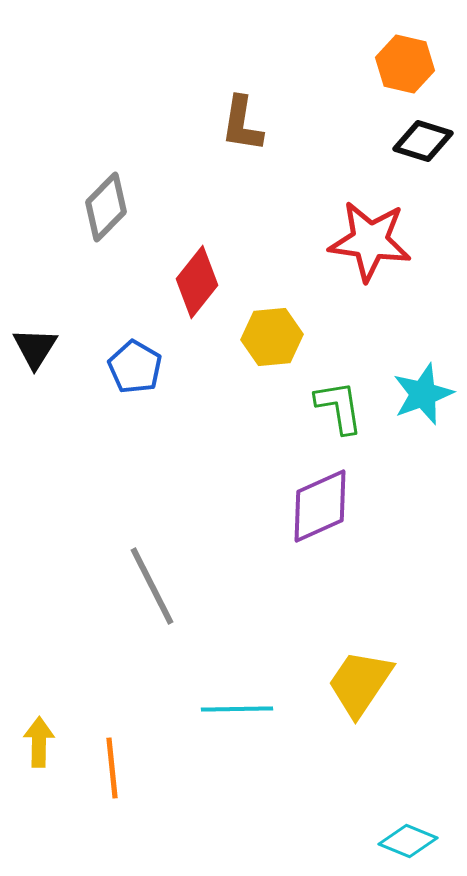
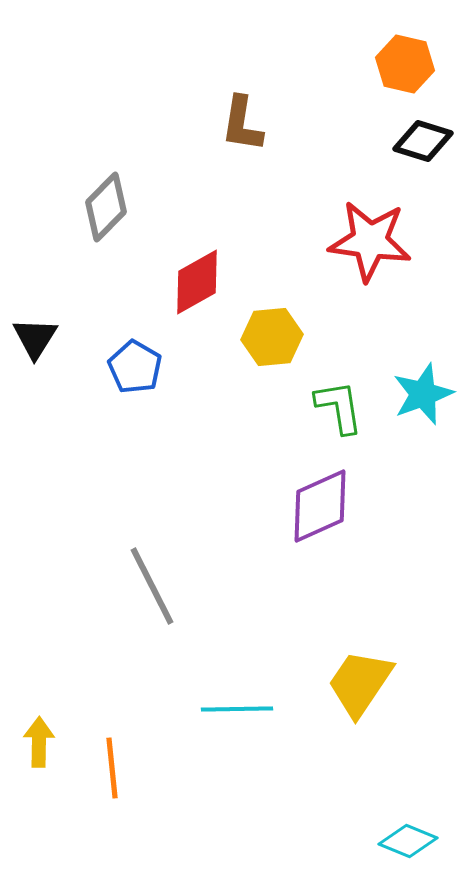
red diamond: rotated 22 degrees clockwise
black triangle: moved 10 px up
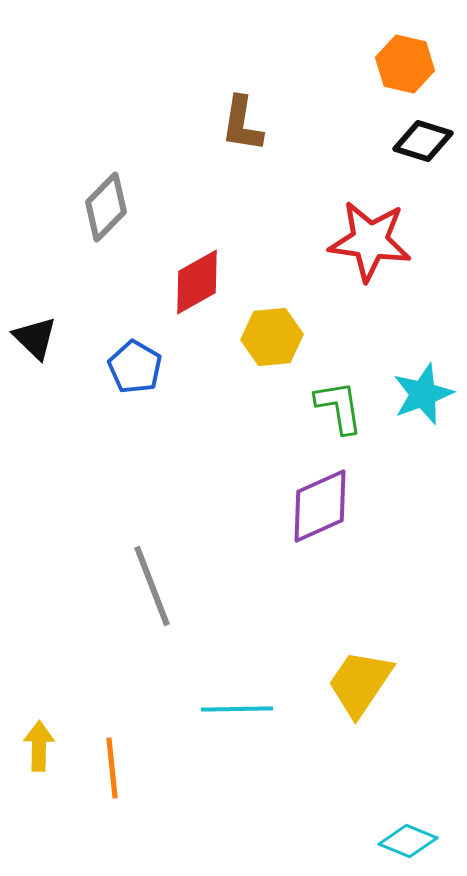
black triangle: rotated 18 degrees counterclockwise
gray line: rotated 6 degrees clockwise
yellow arrow: moved 4 px down
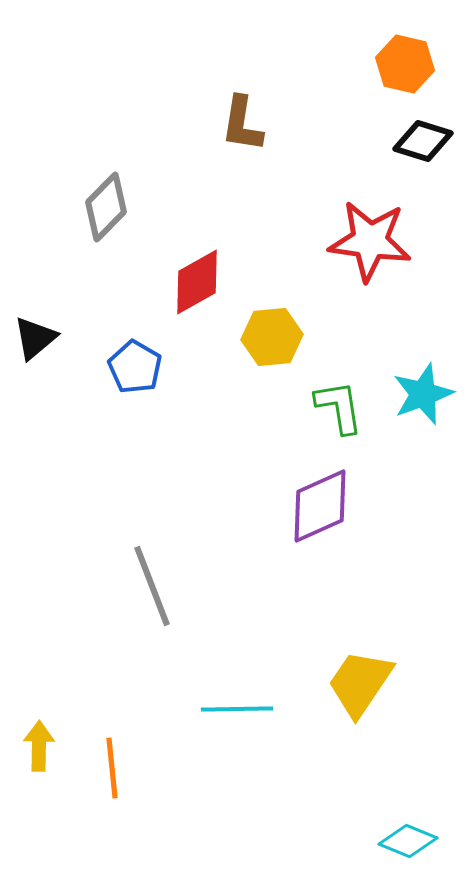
black triangle: rotated 36 degrees clockwise
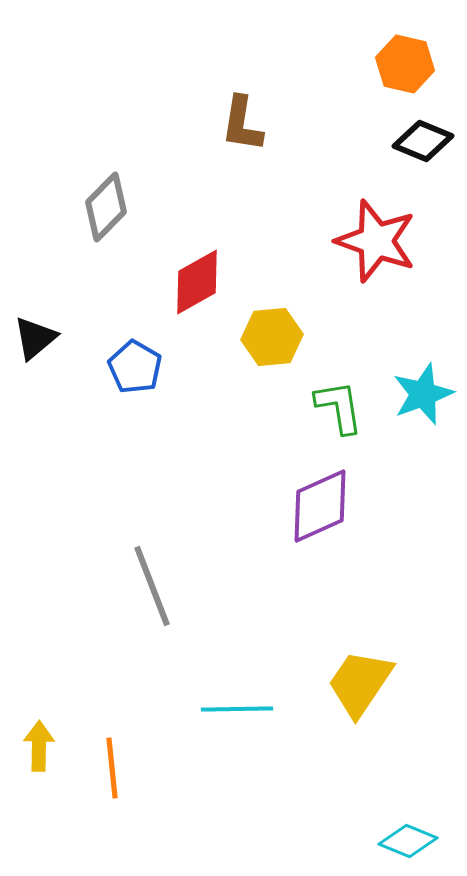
black diamond: rotated 6 degrees clockwise
red star: moved 6 px right; rotated 12 degrees clockwise
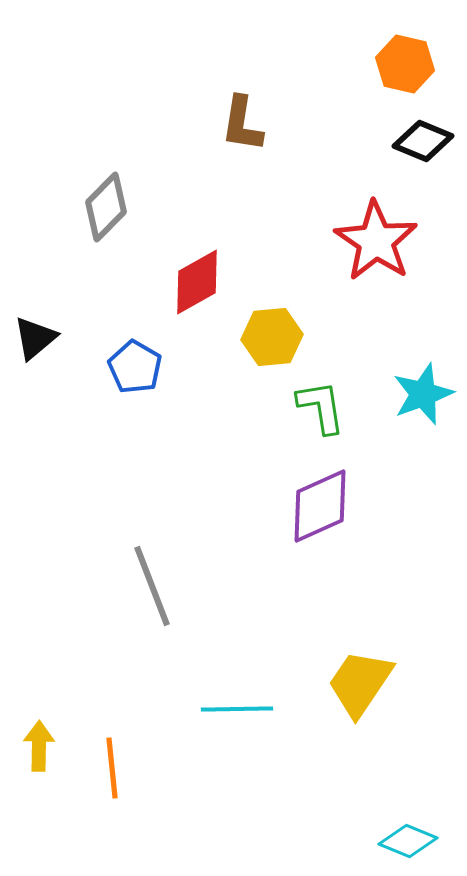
red star: rotated 14 degrees clockwise
green L-shape: moved 18 px left
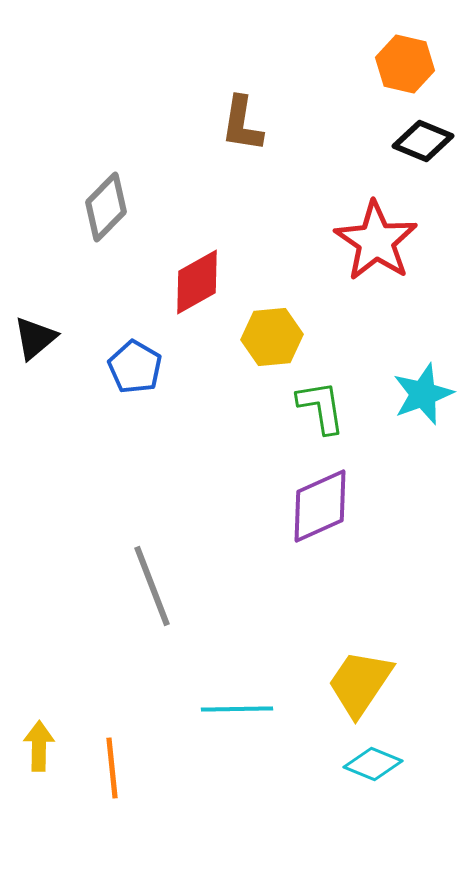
cyan diamond: moved 35 px left, 77 px up
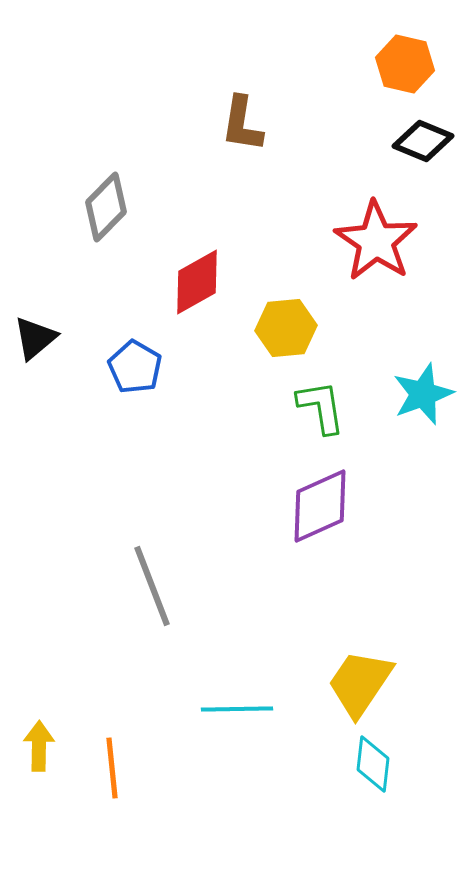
yellow hexagon: moved 14 px right, 9 px up
cyan diamond: rotated 74 degrees clockwise
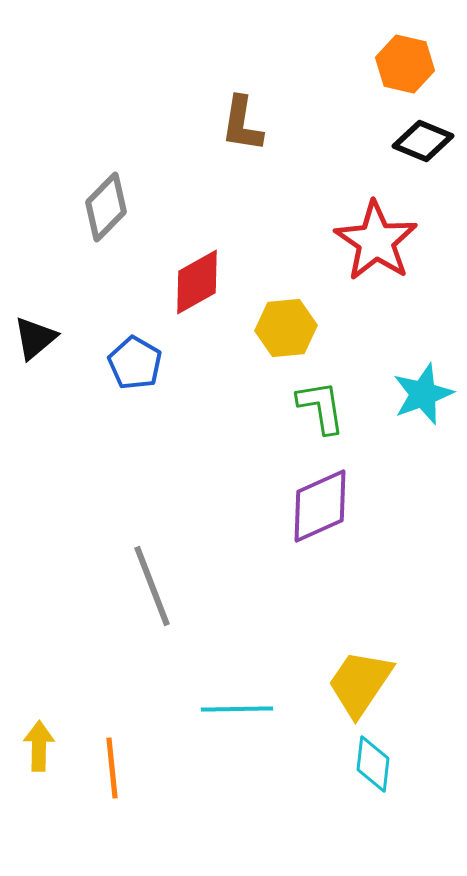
blue pentagon: moved 4 px up
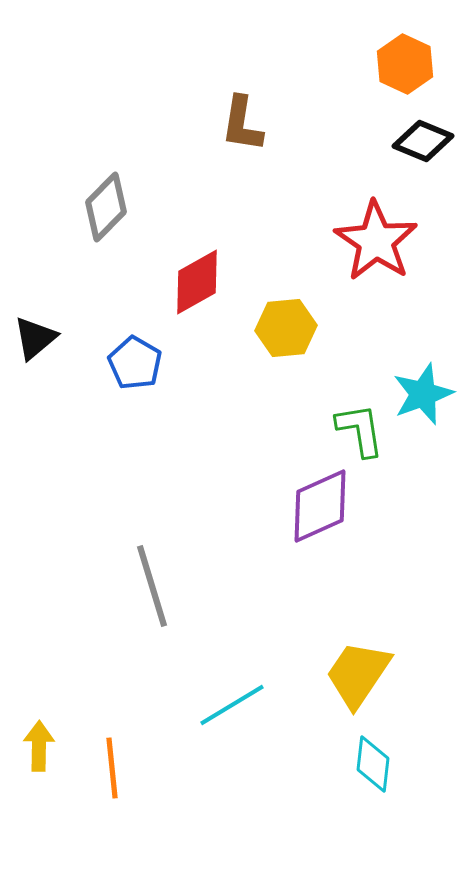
orange hexagon: rotated 12 degrees clockwise
green L-shape: moved 39 px right, 23 px down
gray line: rotated 4 degrees clockwise
yellow trapezoid: moved 2 px left, 9 px up
cyan line: moved 5 px left, 4 px up; rotated 30 degrees counterclockwise
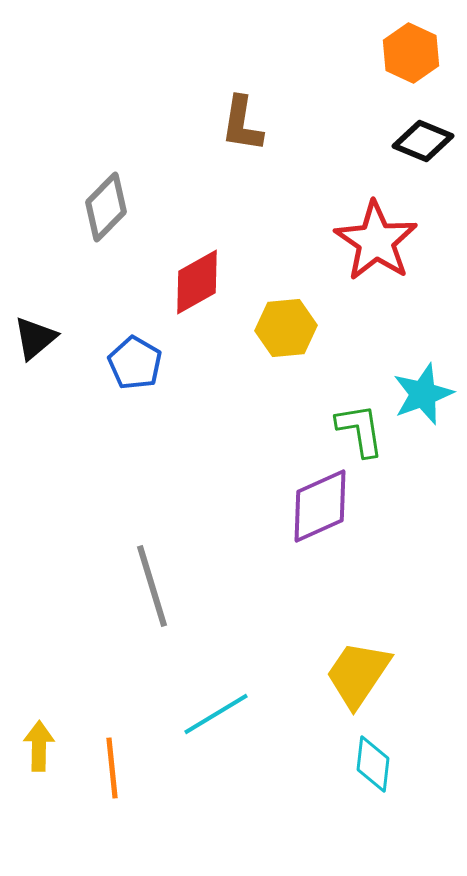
orange hexagon: moved 6 px right, 11 px up
cyan line: moved 16 px left, 9 px down
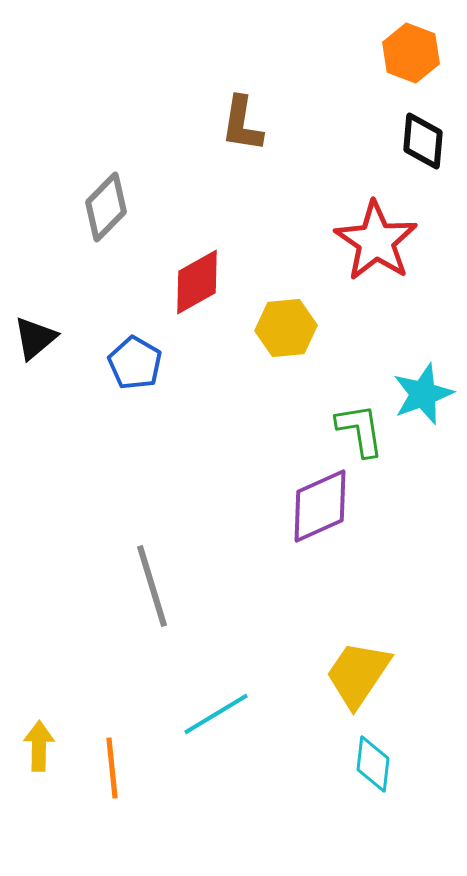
orange hexagon: rotated 4 degrees counterclockwise
black diamond: rotated 72 degrees clockwise
